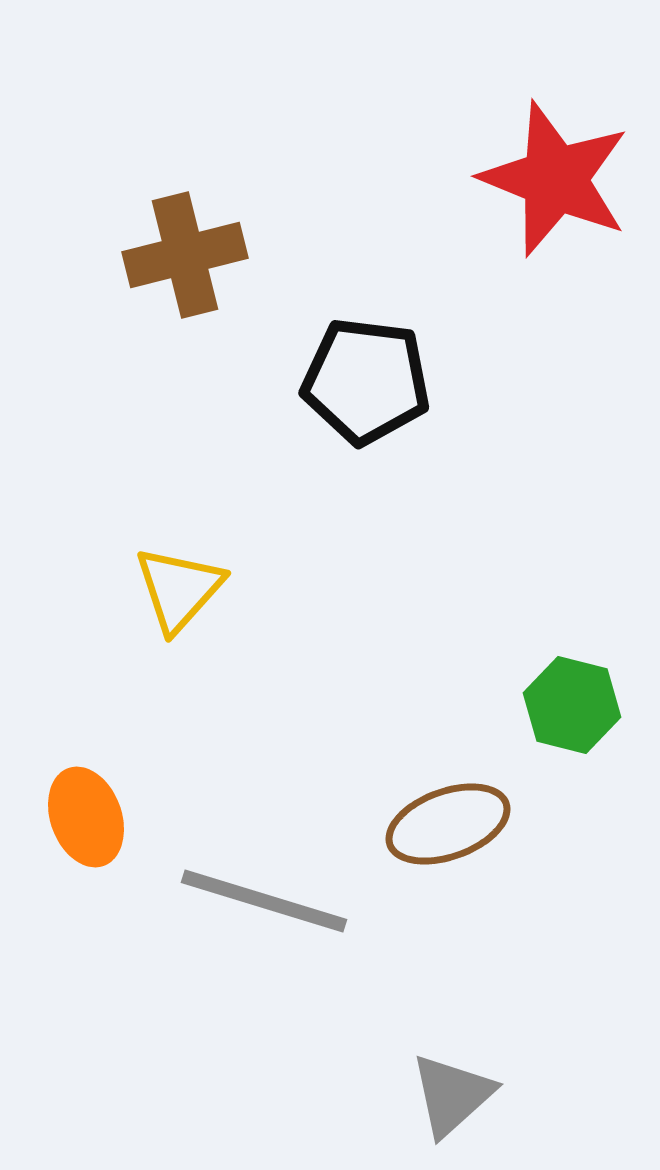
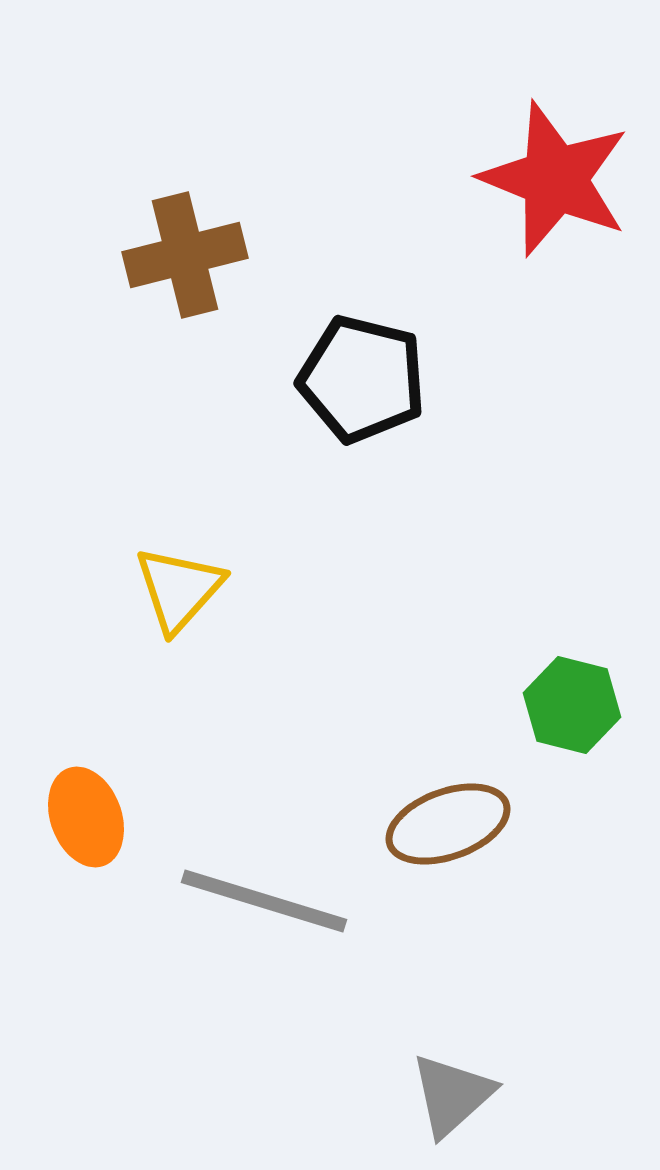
black pentagon: moved 4 px left, 2 px up; rotated 7 degrees clockwise
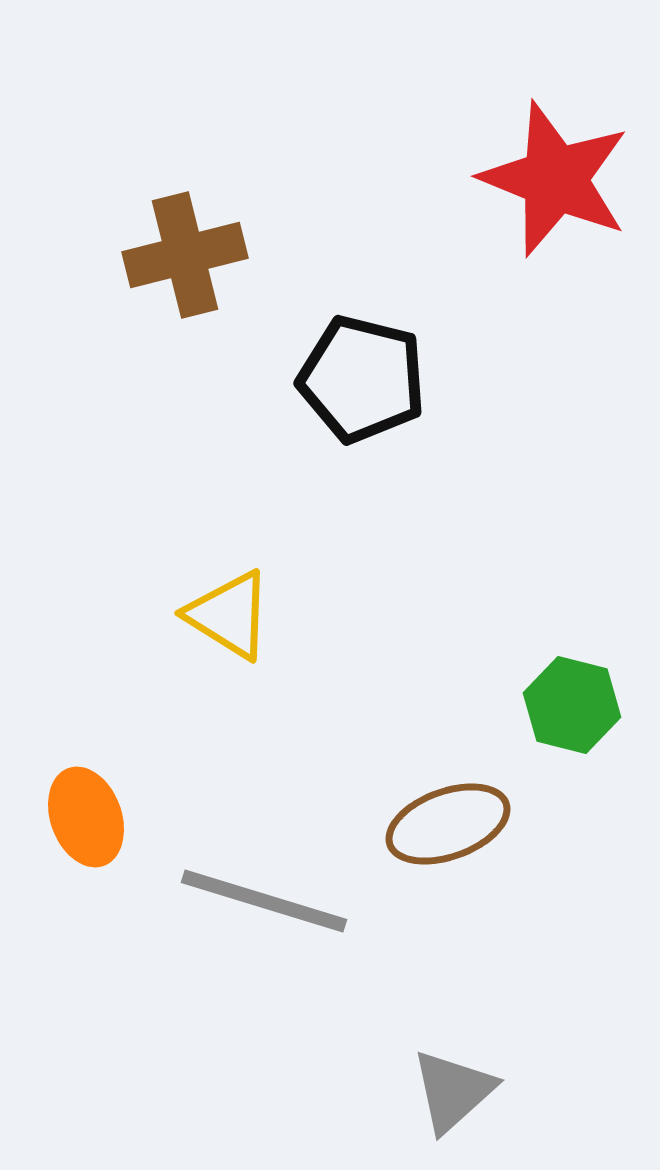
yellow triangle: moved 50 px right, 26 px down; rotated 40 degrees counterclockwise
gray triangle: moved 1 px right, 4 px up
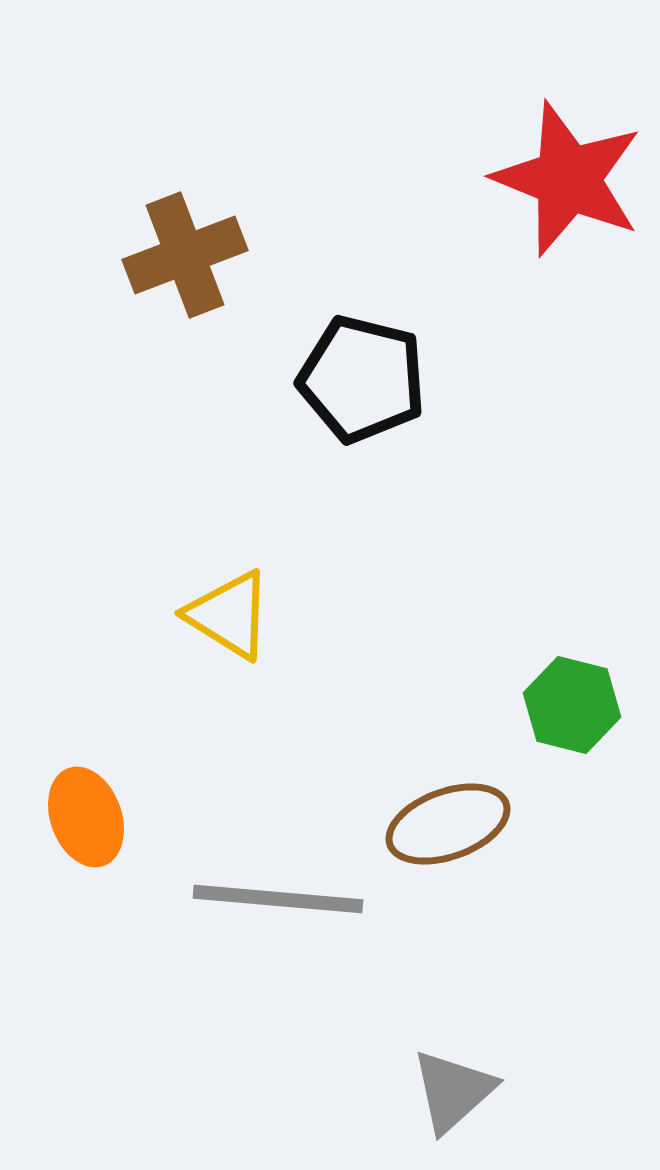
red star: moved 13 px right
brown cross: rotated 7 degrees counterclockwise
gray line: moved 14 px right, 2 px up; rotated 12 degrees counterclockwise
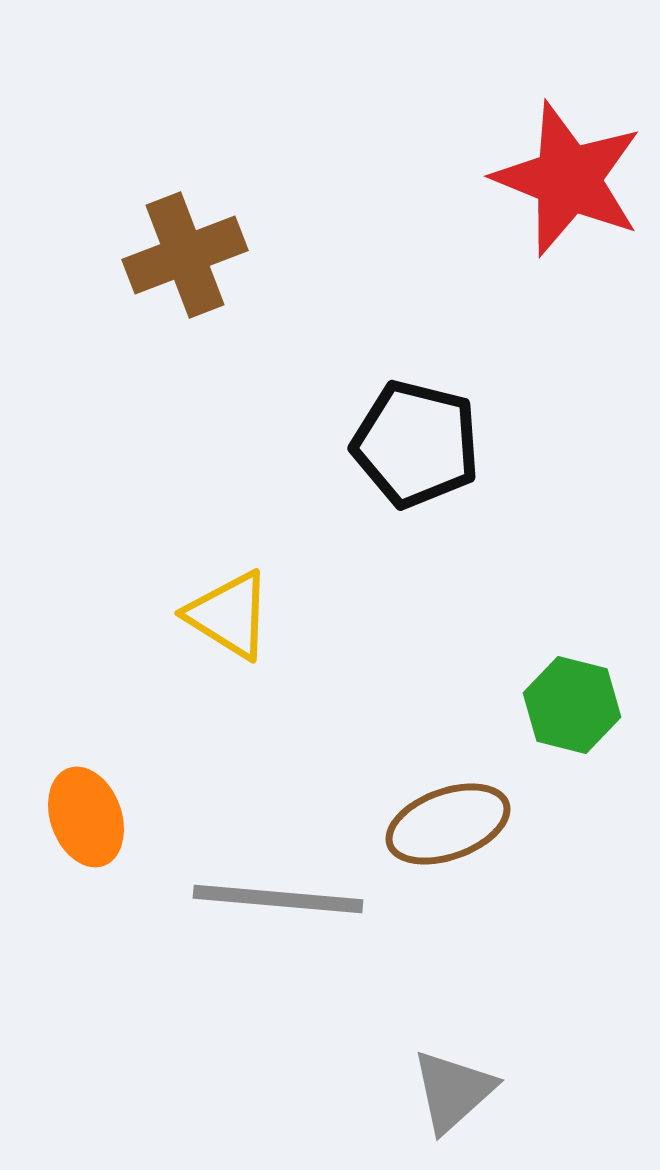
black pentagon: moved 54 px right, 65 px down
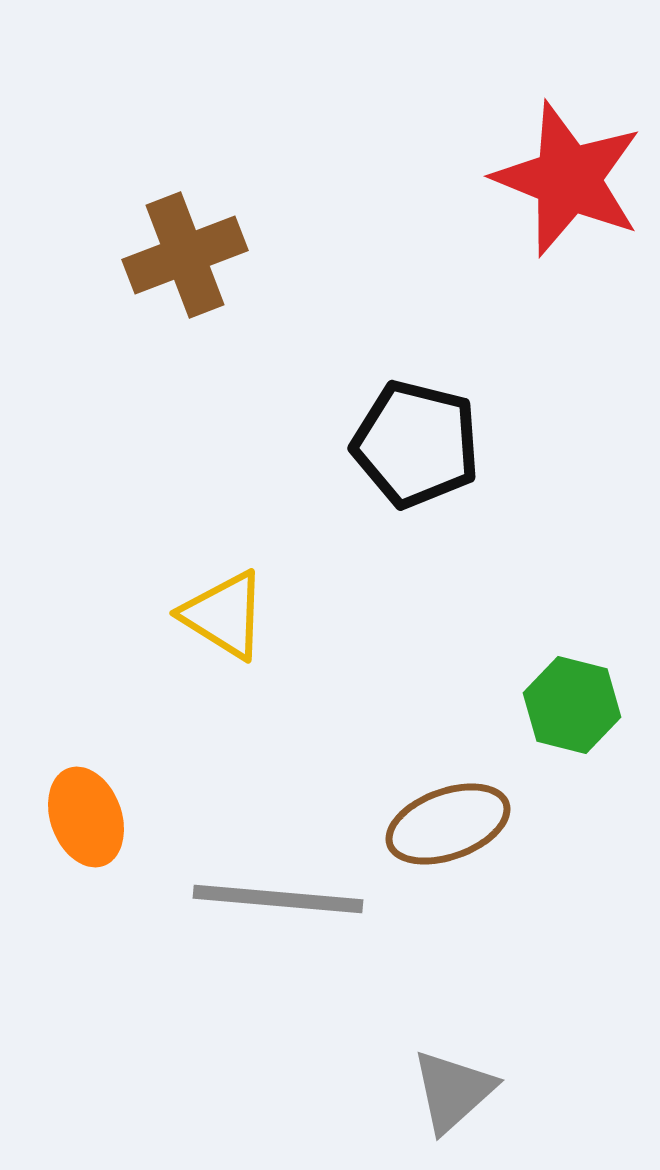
yellow triangle: moved 5 px left
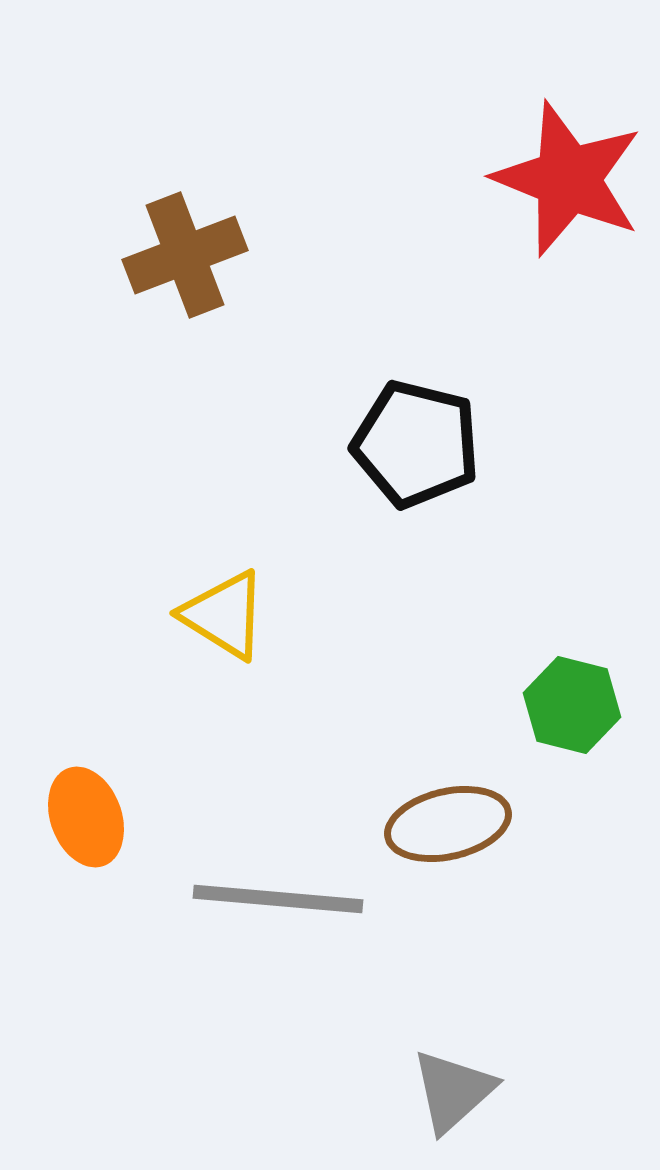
brown ellipse: rotated 7 degrees clockwise
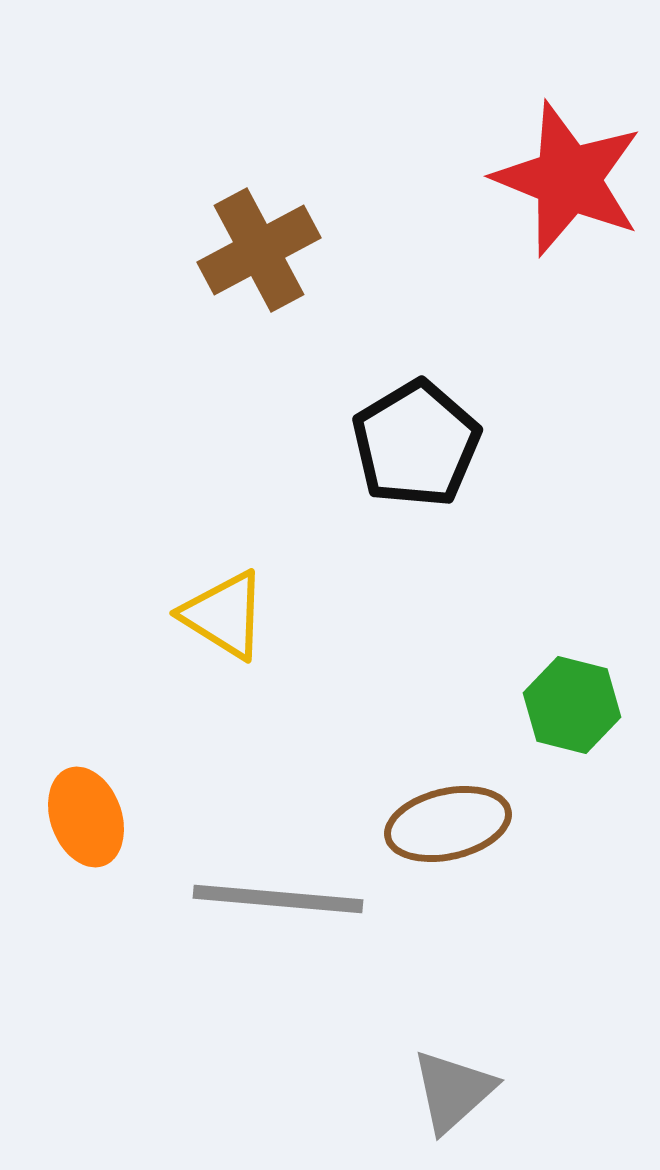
brown cross: moved 74 px right, 5 px up; rotated 7 degrees counterclockwise
black pentagon: rotated 27 degrees clockwise
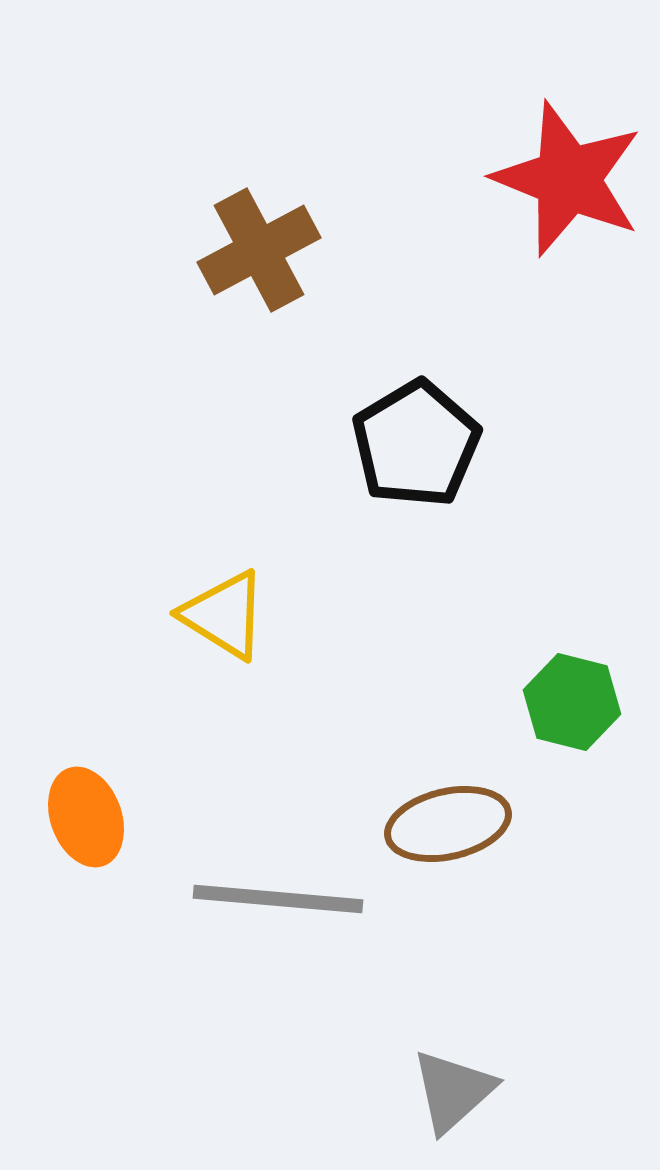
green hexagon: moved 3 px up
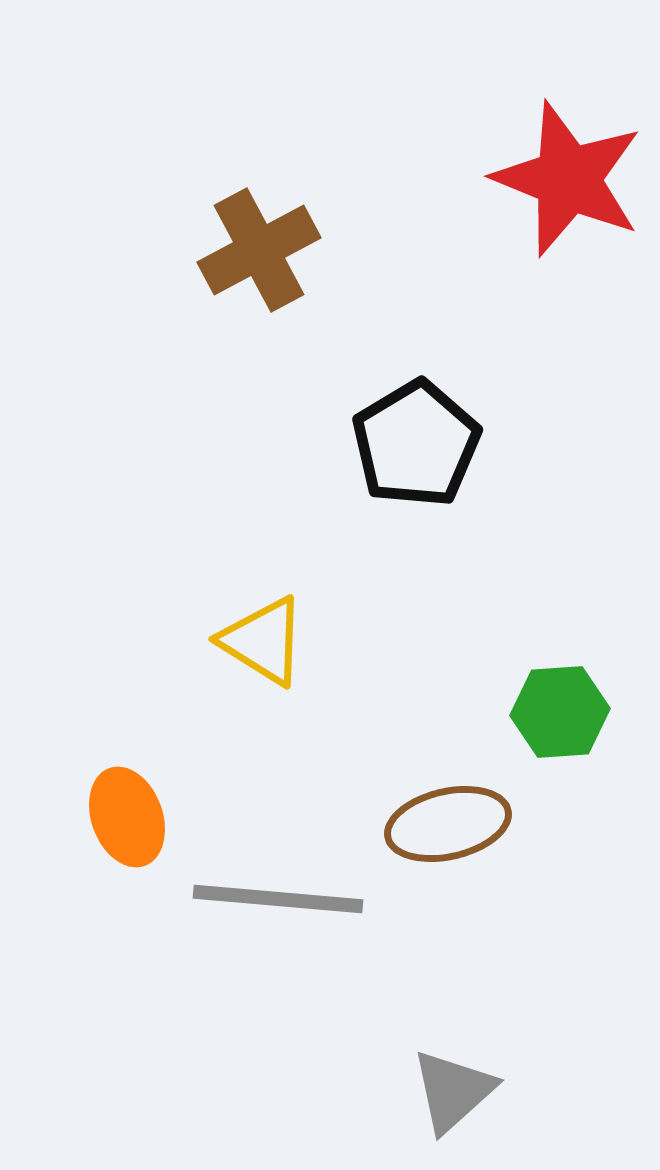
yellow triangle: moved 39 px right, 26 px down
green hexagon: moved 12 px left, 10 px down; rotated 18 degrees counterclockwise
orange ellipse: moved 41 px right
